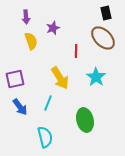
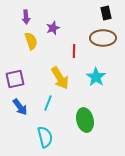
brown ellipse: rotated 45 degrees counterclockwise
red line: moved 2 px left
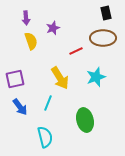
purple arrow: moved 1 px down
red line: moved 2 px right; rotated 64 degrees clockwise
cyan star: rotated 18 degrees clockwise
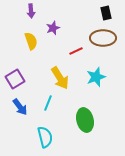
purple arrow: moved 5 px right, 7 px up
purple square: rotated 18 degrees counterclockwise
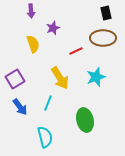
yellow semicircle: moved 2 px right, 3 px down
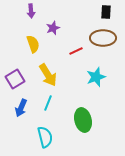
black rectangle: moved 1 px up; rotated 16 degrees clockwise
yellow arrow: moved 12 px left, 3 px up
blue arrow: moved 1 px right, 1 px down; rotated 60 degrees clockwise
green ellipse: moved 2 px left
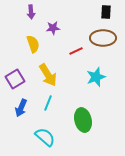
purple arrow: moved 1 px down
purple star: rotated 16 degrees clockwise
cyan semicircle: rotated 35 degrees counterclockwise
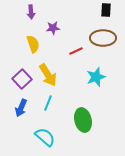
black rectangle: moved 2 px up
purple square: moved 7 px right; rotated 12 degrees counterclockwise
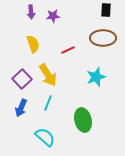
purple star: moved 12 px up
red line: moved 8 px left, 1 px up
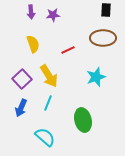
purple star: moved 1 px up
yellow arrow: moved 1 px right, 1 px down
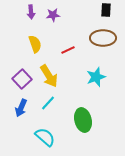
yellow semicircle: moved 2 px right
cyan line: rotated 21 degrees clockwise
